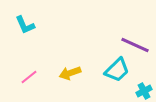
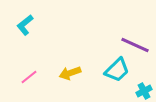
cyan L-shape: rotated 75 degrees clockwise
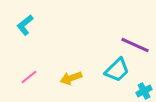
yellow arrow: moved 1 px right, 5 px down
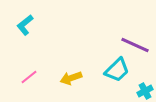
cyan cross: moved 1 px right
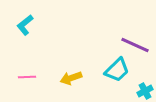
pink line: moved 2 px left; rotated 36 degrees clockwise
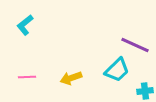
cyan cross: rotated 21 degrees clockwise
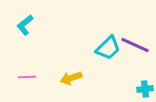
cyan trapezoid: moved 9 px left, 22 px up
cyan cross: moved 2 px up
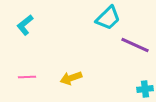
cyan trapezoid: moved 30 px up
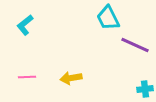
cyan trapezoid: rotated 108 degrees clockwise
yellow arrow: rotated 10 degrees clockwise
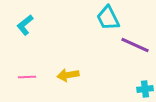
yellow arrow: moved 3 px left, 3 px up
